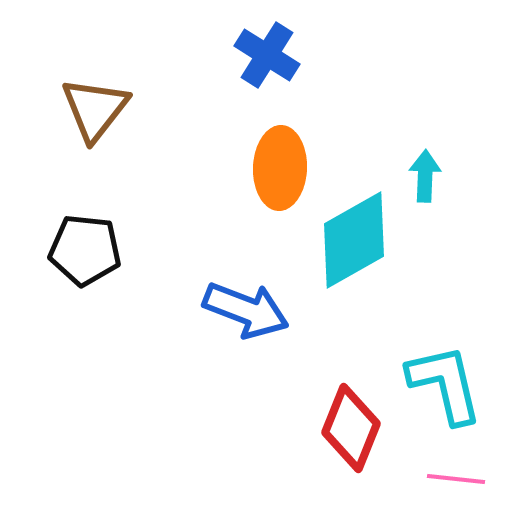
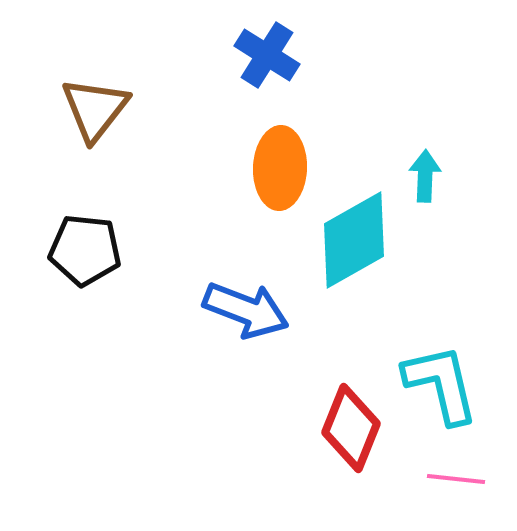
cyan L-shape: moved 4 px left
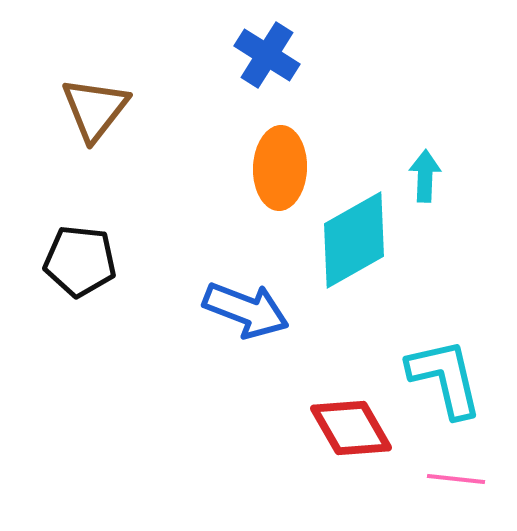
black pentagon: moved 5 px left, 11 px down
cyan L-shape: moved 4 px right, 6 px up
red diamond: rotated 52 degrees counterclockwise
